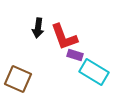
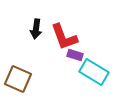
black arrow: moved 2 px left, 1 px down
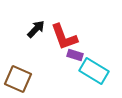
black arrow: rotated 144 degrees counterclockwise
cyan rectangle: moved 1 px up
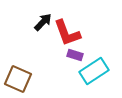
black arrow: moved 7 px right, 7 px up
red L-shape: moved 3 px right, 4 px up
cyan rectangle: rotated 64 degrees counterclockwise
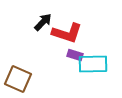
red L-shape: rotated 52 degrees counterclockwise
cyan rectangle: moved 1 px left, 7 px up; rotated 32 degrees clockwise
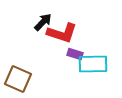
red L-shape: moved 5 px left
purple rectangle: moved 1 px up
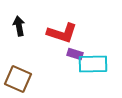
black arrow: moved 24 px left, 4 px down; rotated 54 degrees counterclockwise
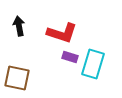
purple rectangle: moved 5 px left, 3 px down
cyan rectangle: rotated 72 degrees counterclockwise
brown square: moved 1 px left, 1 px up; rotated 12 degrees counterclockwise
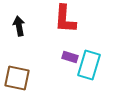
red L-shape: moved 3 px right, 14 px up; rotated 76 degrees clockwise
cyan rectangle: moved 4 px left, 1 px down
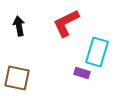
red L-shape: moved 1 px right, 4 px down; rotated 60 degrees clockwise
purple rectangle: moved 12 px right, 16 px down
cyan rectangle: moved 8 px right, 13 px up
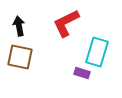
brown square: moved 3 px right, 21 px up
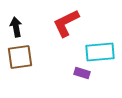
black arrow: moved 3 px left, 1 px down
cyan rectangle: moved 3 px right; rotated 68 degrees clockwise
brown square: rotated 20 degrees counterclockwise
